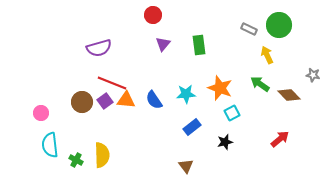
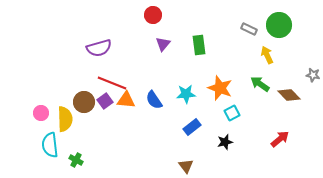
brown circle: moved 2 px right
yellow semicircle: moved 37 px left, 36 px up
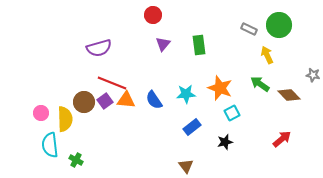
red arrow: moved 2 px right
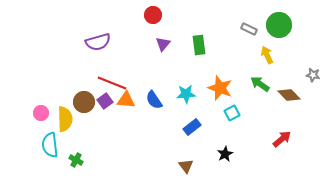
purple semicircle: moved 1 px left, 6 px up
black star: moved 12 px down; rotated 14 degrees counterclockwise
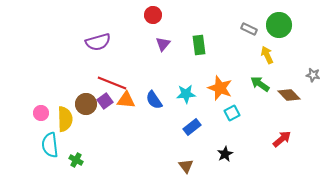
brown circle: moved 2 px right, 2 px down
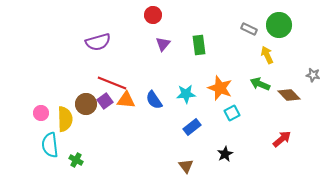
green arrow: rotated 12 degrees counterclockwise
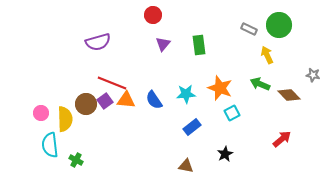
brown triangle: rotated 42 degrees counterclockwise
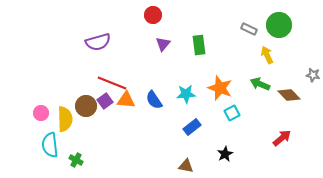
brown circle: moved 2 px down
red arrow: moved 1 px up
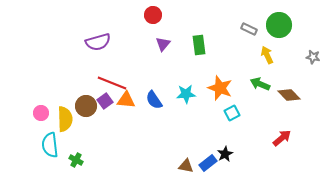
gray star: moved 18 px up
blue rectangle: moved 16 px right, 36 px down
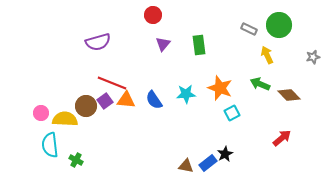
gray star: rotated 24 degrees counterclockwise
yellow semicircle: rotated 85 degrees counterclockwise
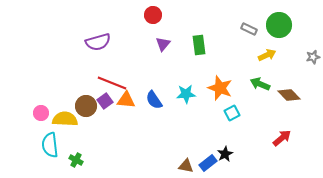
yellow arrow: rotated 90 degrees clockwise
